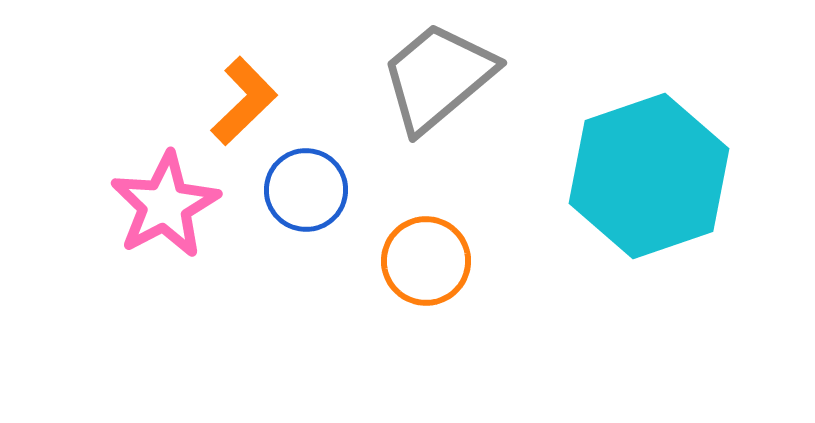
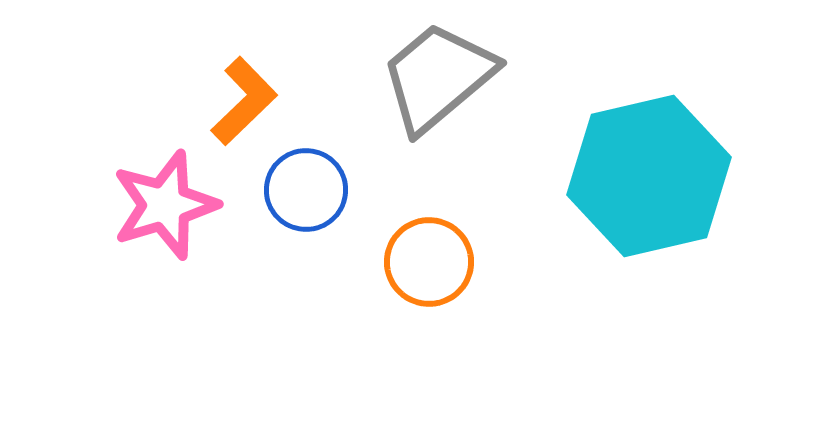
cyan hexagon: rotated 6 degrees clockwise
pink star: rotated 11 degrees clockwise
orange circle: moved 3 px right, 1 px down
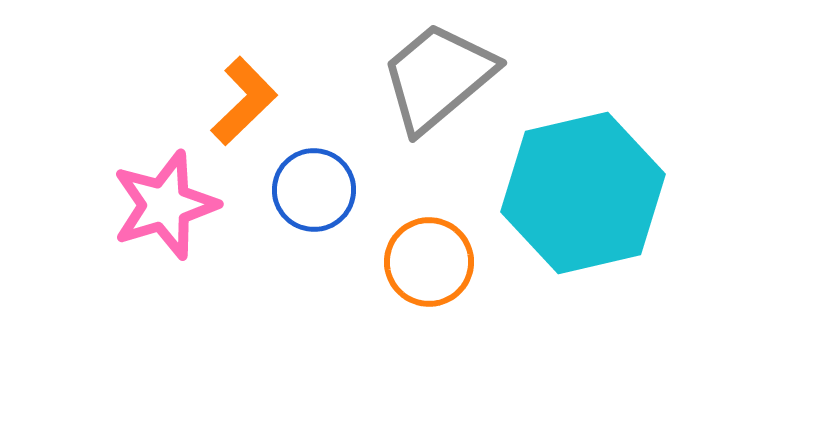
cyan hexagon: moved 66 px left, 17 px down
blue circle: moved 8 px right
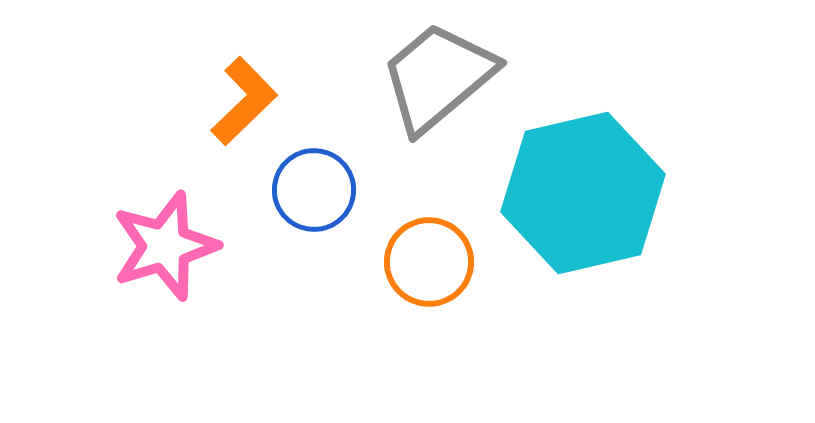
pink star: moved 41 px down
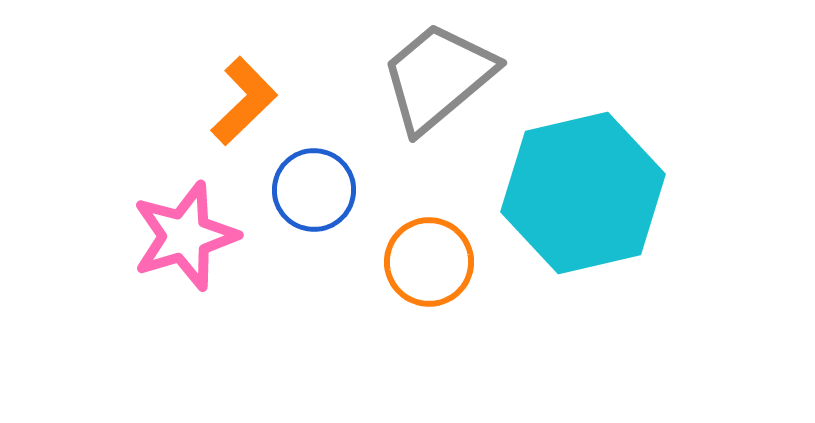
pink star: moved 20 px right, 10 px up
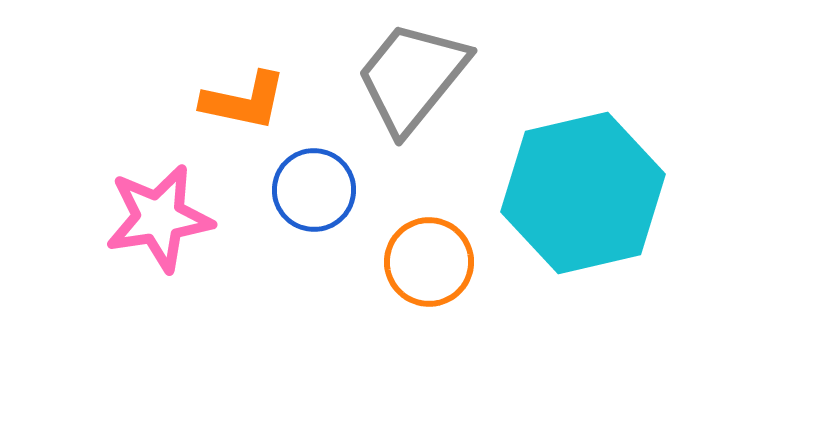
gray trapezoid: moved 26 px left; rotated 11 degrees counterclockwise
orange L-shape: rotated 56 degrees clockwise
pink star: moved 26 px left, 18 px up; rotated 8 degrees clockwise
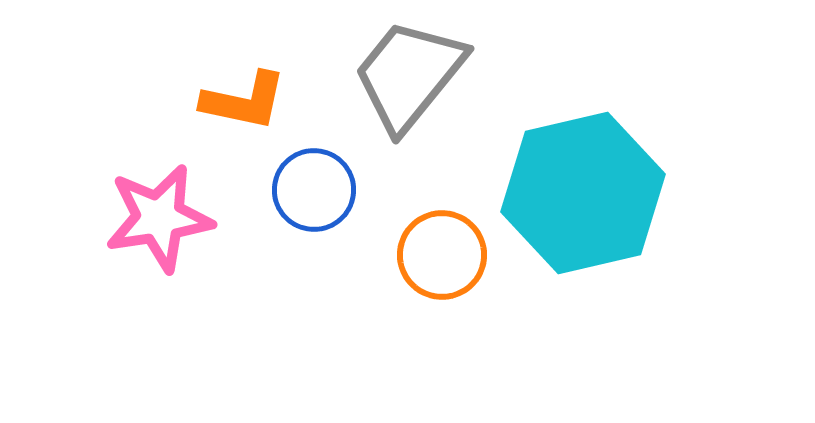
gray trapezoid: moved 3 px left, 2 px up
orange circle: moved 13 px right, 7 px up
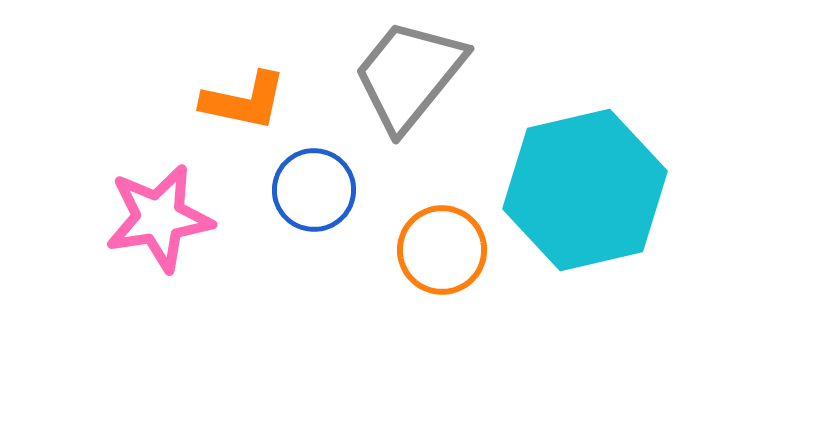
cyan hexagon: moved 2 px right, 3 px up
orange circle: moved 5 px up
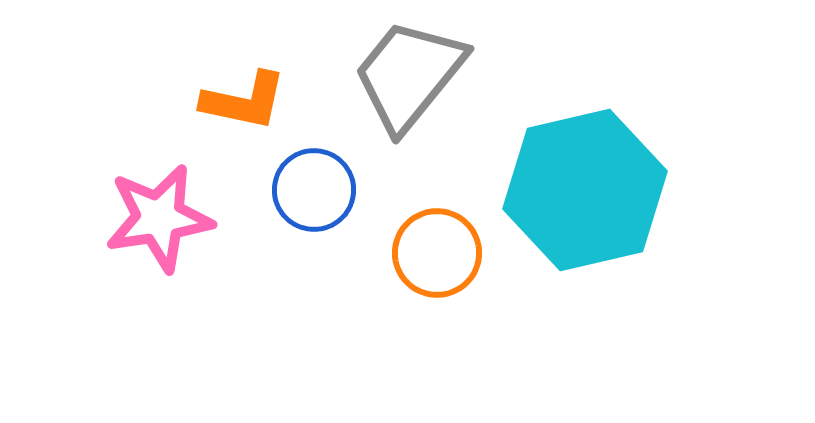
orange circle: moved 5 px left, 3 px down
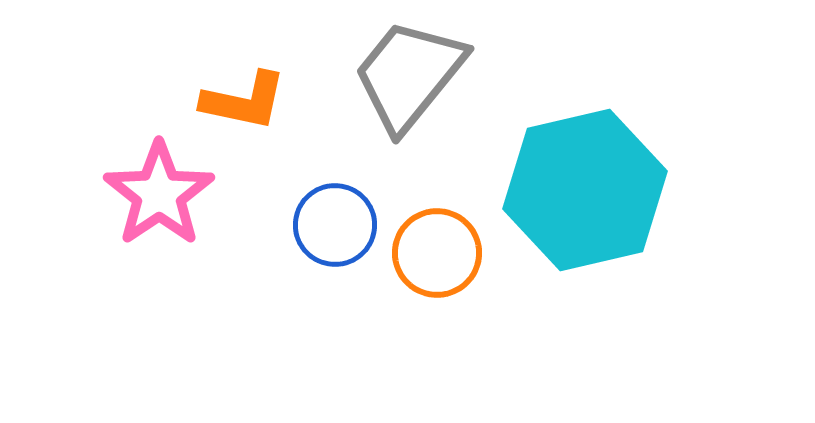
blue circle: moved 21 px right, 35 px down
pink star: moved 24 px up; rotated 25 degrees counterclockwise
